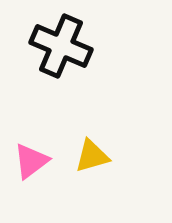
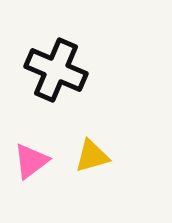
black cross: moved 5 px left, 24 px down
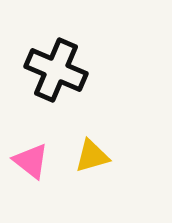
pink triangle: rotated 45 degrees counterclockwise
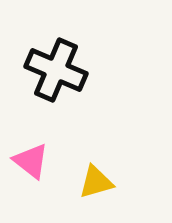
yellow triangle: moved 4 px right, 26 px down
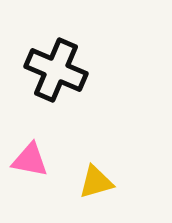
pink triangle: moved 1 px left, 1 px up; rotated 27 degrees counterclockwise
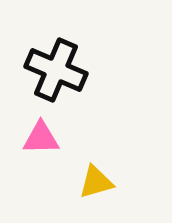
pink triangle: moved 11 px right, 22 px up; rotated 12 degrees counterclockwise
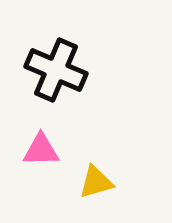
pink triangle: moved 12 px down
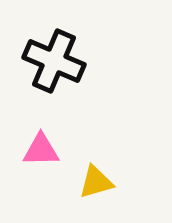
black cross: moved 2 px left, 9 px up
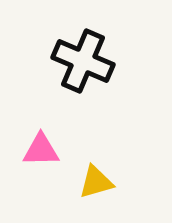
black cross: moved 29 px right
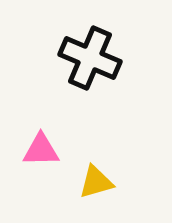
black cross: moved 7 px right, 3 px up
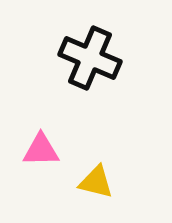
yellow triangle: rotated 30 degrees clockwise
